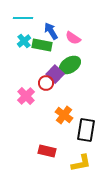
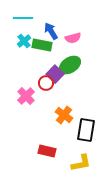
pink semicircle: rotated 49 degrees counterclockwise
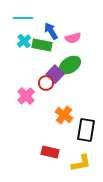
red rectangle: moved 3 px right, 1 px down
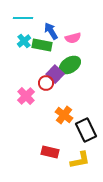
black rectangle: rotated 35 degrees counterclockwise
yellow L-shape: moved 1 px left, 3 px up
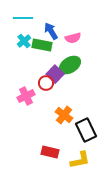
pink cross: rotated 18 degrees clockwise
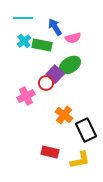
blue arrow: moved 4 px right, 4 px up
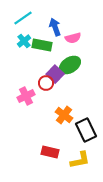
cyan line: rotated 36 degrees counterclockwise
blue arrow: rotated 12 degrees clockwise
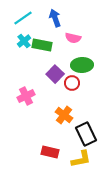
blue arrow: moved 9 px up
pink semicircle: rotated 28 degrees clockwise
green ellipse: moved 12 px right; rotated 30 degrees clockwise
red circle: moved 26 px right
black rectangle: moved 4 px down
yellow L-shape: moved 1 px right, 1 px up
